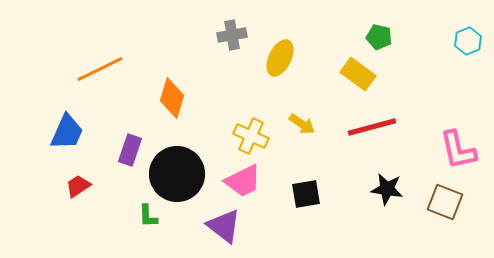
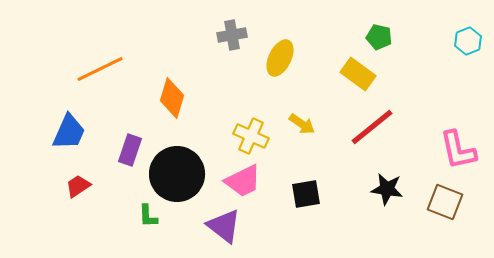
red line: rotated 24 degrees counterclockwise
blue trapezoid: moved 2 px right
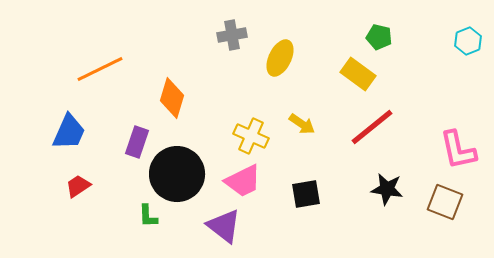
purple rectangle: moved 7 px right, 8 px up
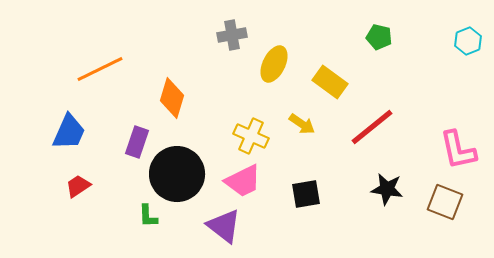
yellow ellipse: moved 6 px left, 6 px down
yellow rectangle: moved 28 px left, 8 px down
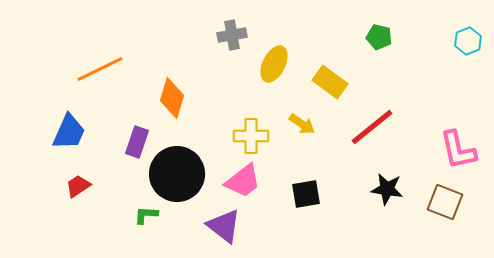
yellow cross: rotated 24 degrees counterclockwise
pink trapezoid: rotated 12 degrees counterclockwise
green L-shape: moved 2 px left, 1 px up; rotated 95 degrees clockwise
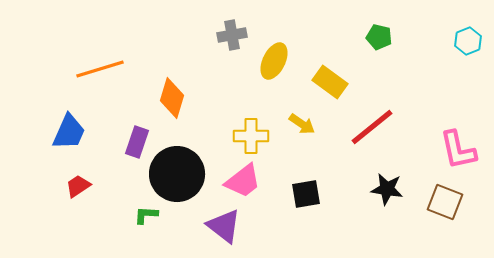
yellow ellipse: moved 3 px up
orange line: rotated 9 degrees clockwise
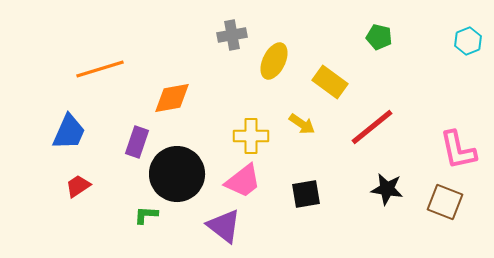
orange diamond: rotated 63 degrees clockwise
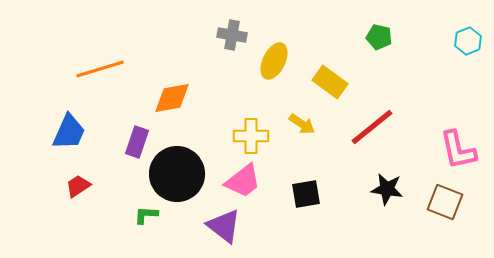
gray cross: rotated 20 degrees clockwise
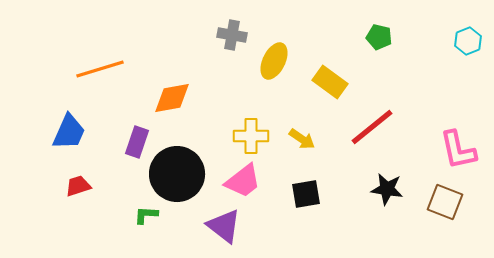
yellow arrow: moved 15 px down
red trapezoid: rotated 16 degrees clockwise
